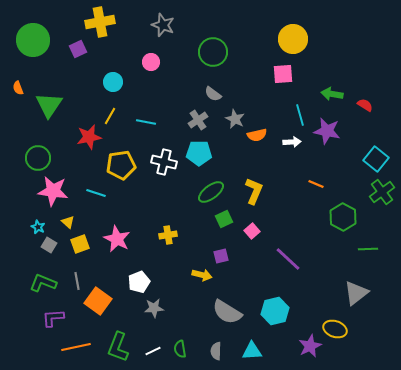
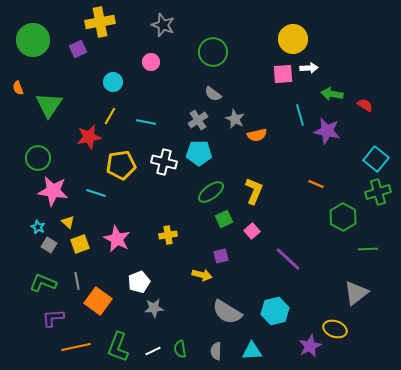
white arrow at (292, 142): moved 17 px right, 74 px up
green cross at (382, 192): moved 4 px left; rotated 20 degrees clockwise
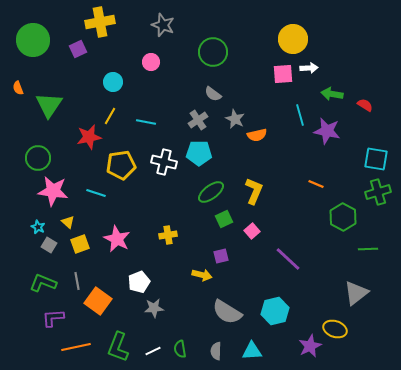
cyan square at (376, 159): rotated 30 degrees counterclockwise
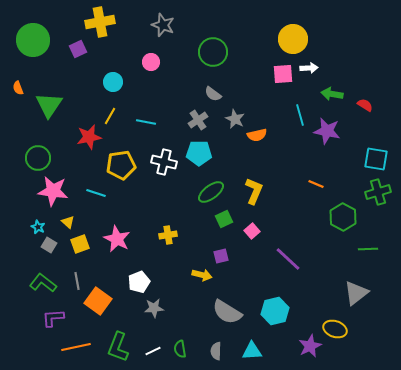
green L-shape at (43, 283): rotated 16 degrees clockwise
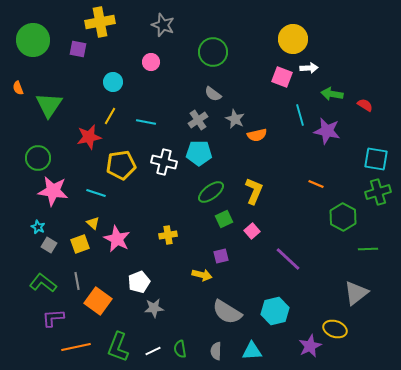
purple square at (78, 49): rotated 36 degrees clockwise
pink square at (283, 74): moved 1 px left, 3 px down; rotated 25 degrees clockwise
yellow triangle at (68, 222): moved 25 px right, 1 px down
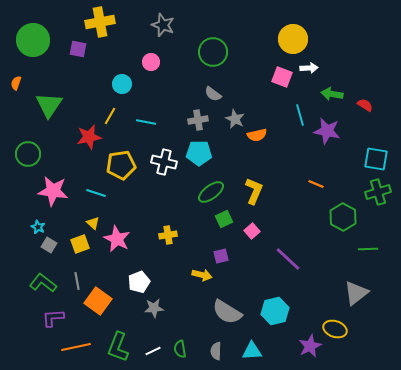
cyan circle at (113, 82): moved 9 px right, 2 px down
orange semicircle at (18, 88): moved 2 px left, 5 px up; rotated 40 degrees clockwise
gray cross at (198, 120): rotated 24 degrees clockwise
green circle at (38, 158): moved 10 px left, 4 px up
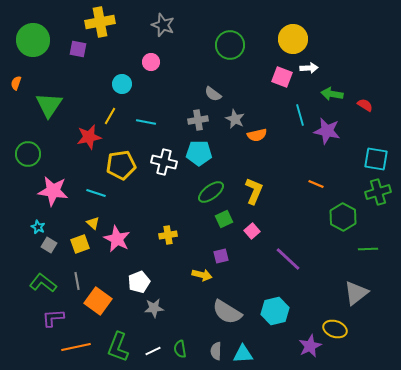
green circle at (213, 52): moved 17 px right, 7 px up
cyan triangle at (252, 351): moved 9 px left, 3 px down
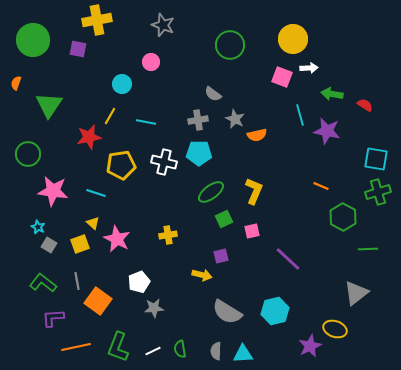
yellow cross at (100, 22): moved 3 px left, 2 px up
orange line at (316, 184): moved 5 px right, 2 px down
pink square at (252, 231): rotated 28 degrees clockwise
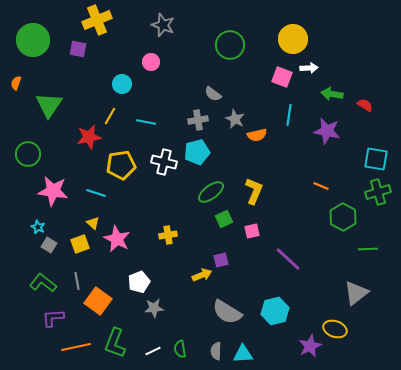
yellow cross at (97, 20): rotated 12 degrees counterclockwise
cyan line at (300, 115): moved 11 px left; rotated 25 degrees clockwise
cyan pentagon at (199, 153): moved 2 px left, 1 px up; rotated 15 degrees counterclockwise
purple square at (221, 256): moved 4 px down
yellow arrow at (202, 275): rotated 36 degrees counterclockwise
green L-shape at (118, 347): moved 3 px left, 4 px up
